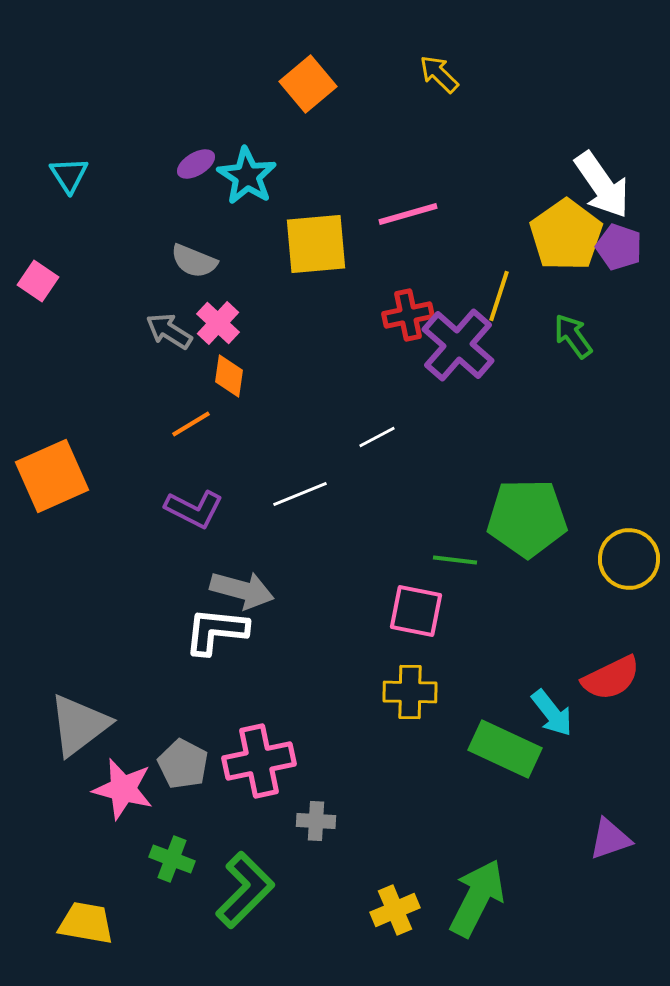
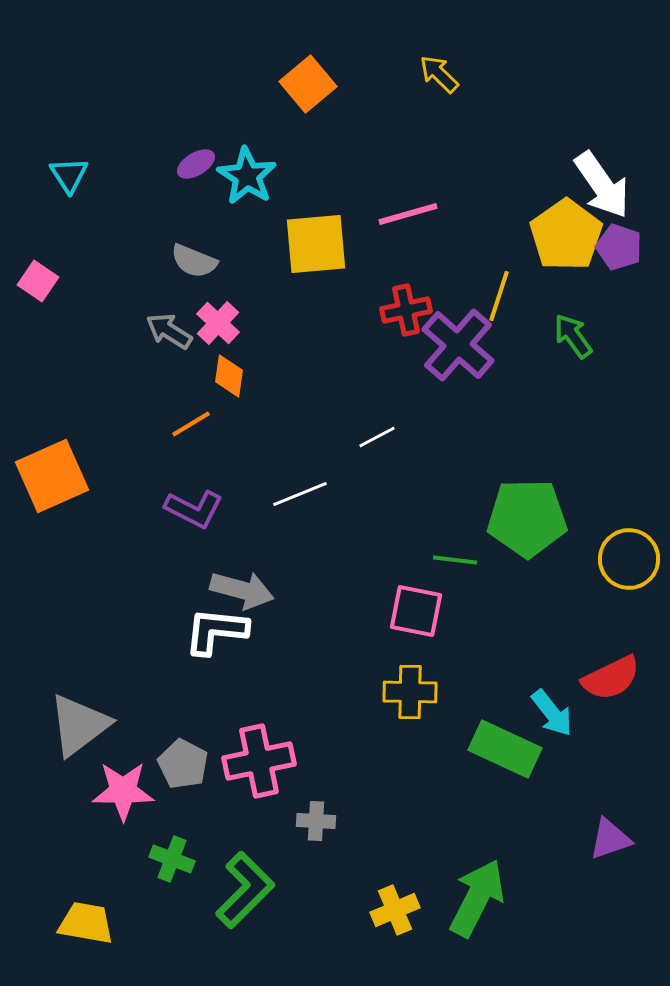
red cross at (408, 315): moved 2 px left, 5 px up
pink star at (123, 789): moved 2 px down; rotated 14 degrees counterclockwise
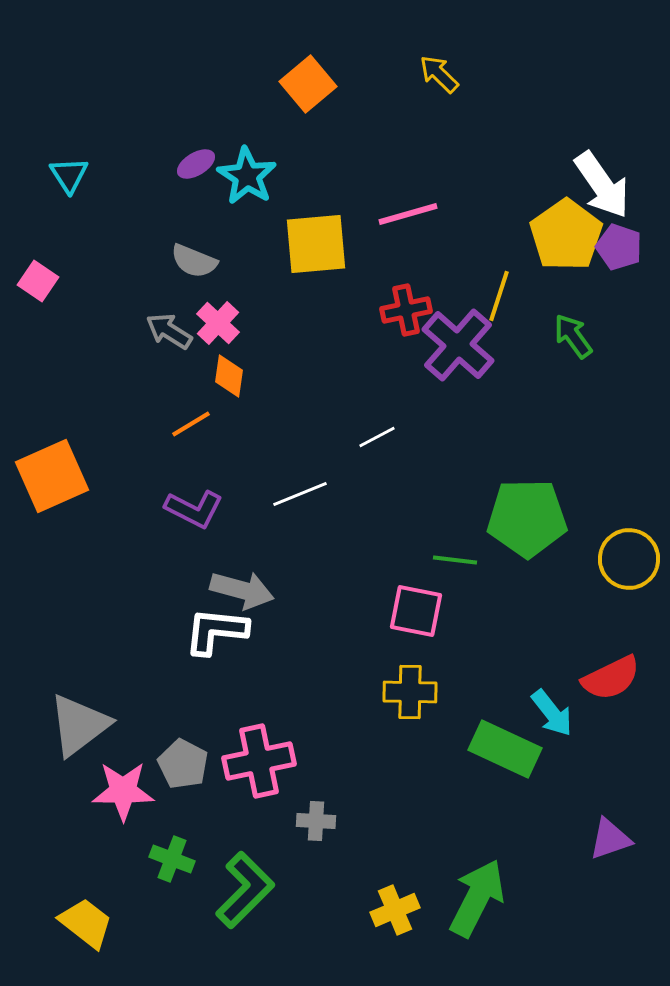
yellow trapezoid at (86, 923): rotated 28 degrees clockwise
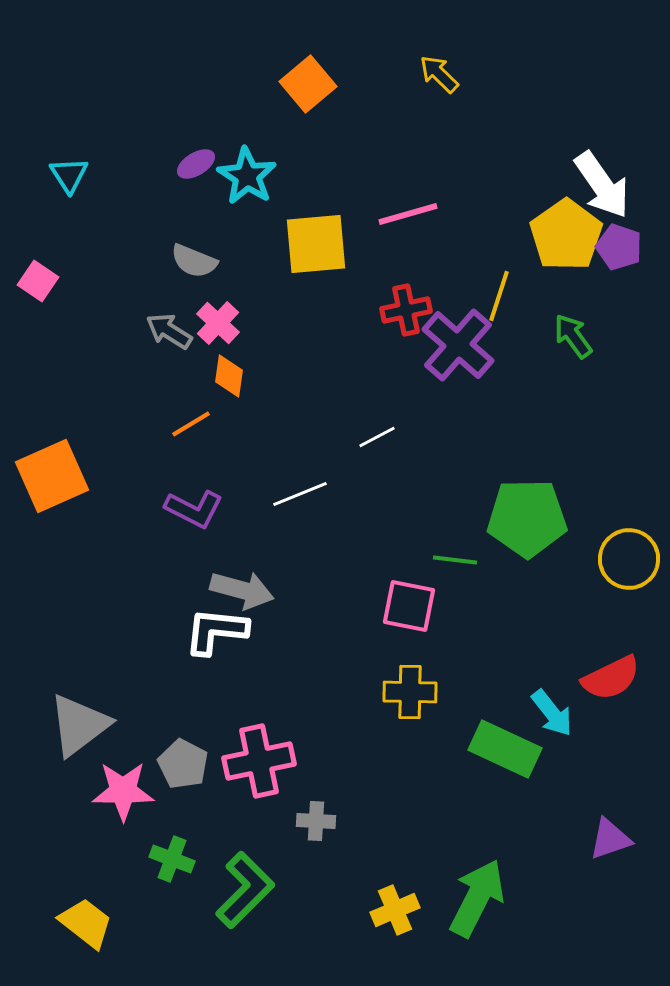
pink square at (416, 611): moved 7 px left, 5 px up
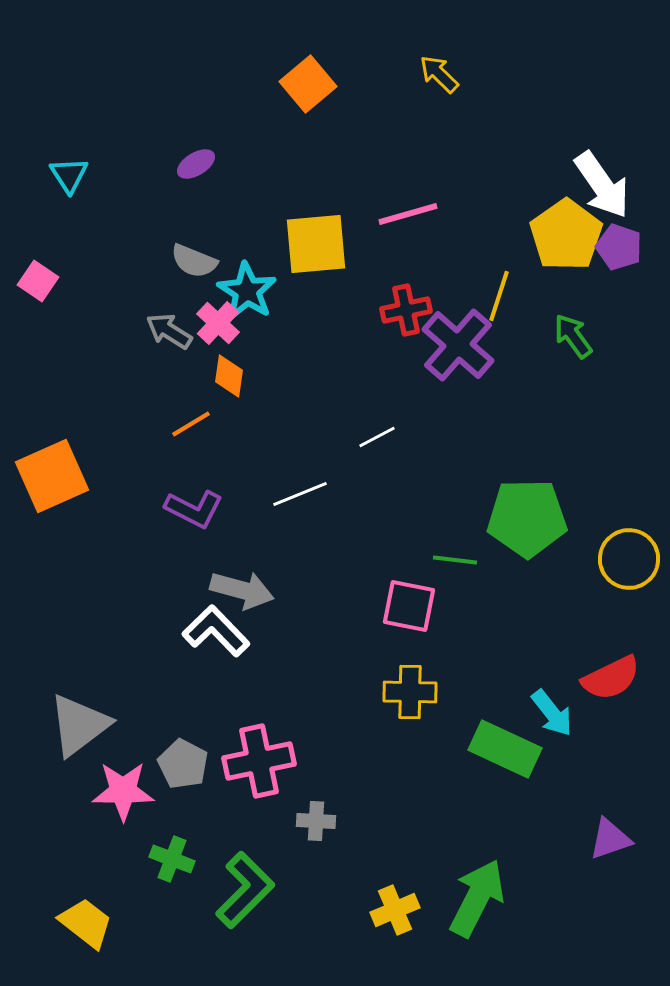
cyan star at (247, 176): moved 115 px down
white L-shape at (216, 631): rotated 40 degrees clockwise
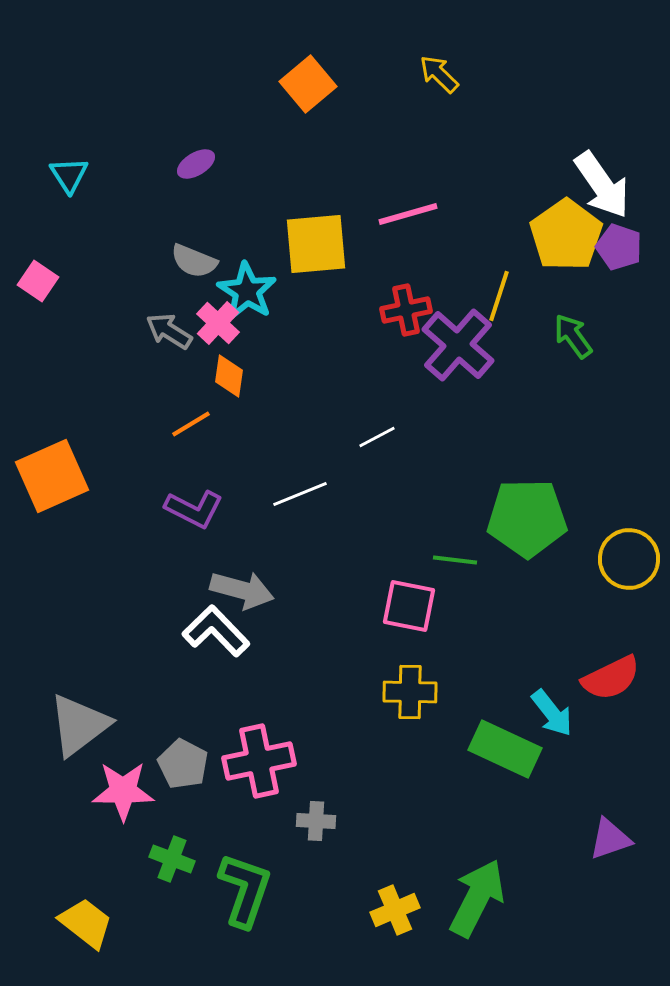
green L-shape at (245, 890): rotated 26 degrees counterclockwise
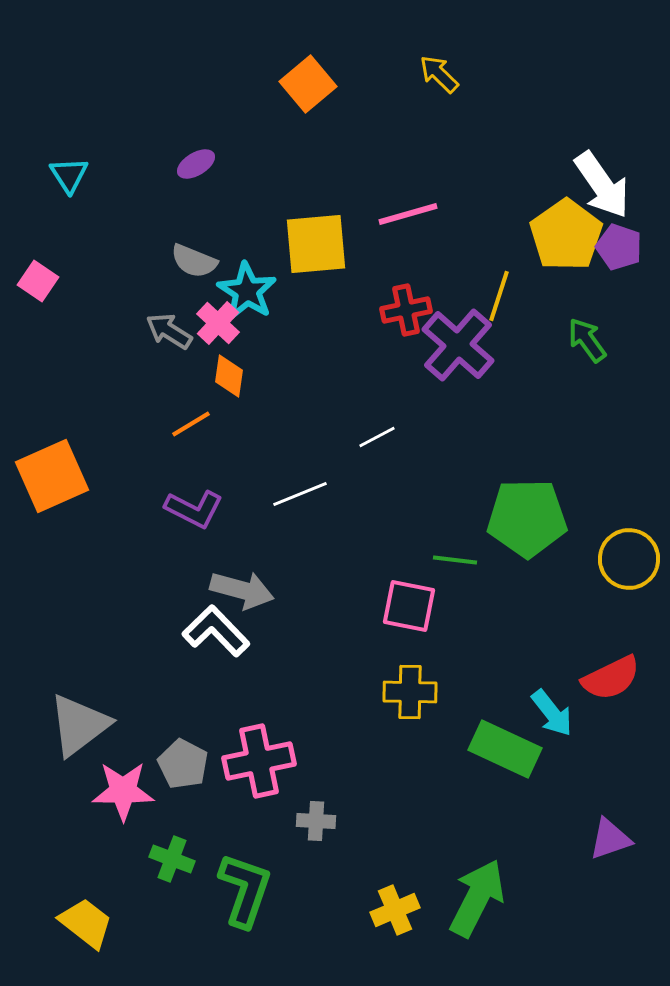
green arrow at (573, 336): moved 14 px right, 4 px down
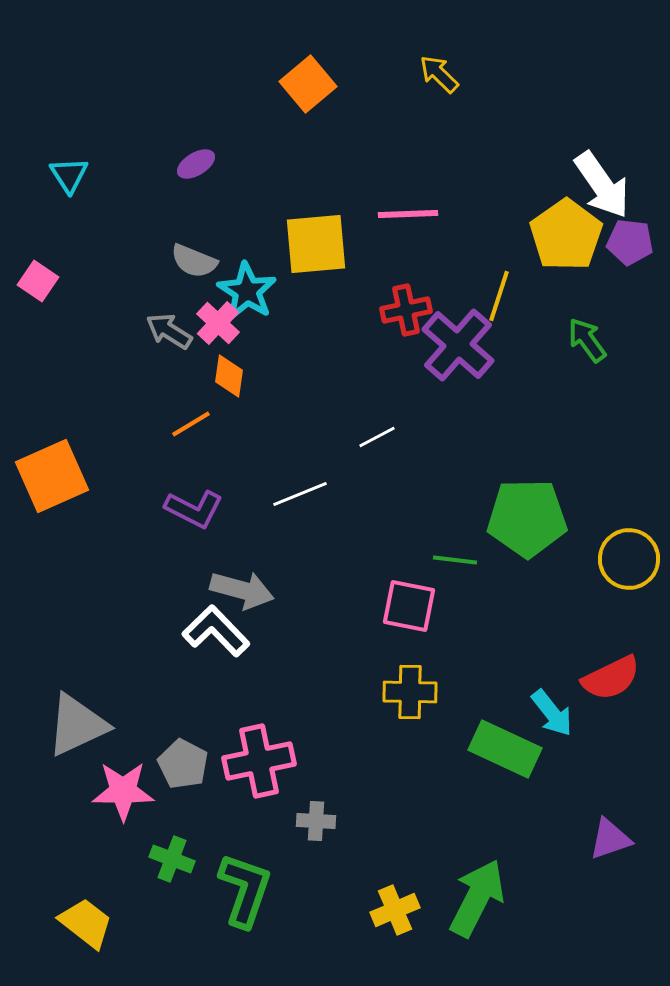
pink line at (408, 214): rotated 14 degrees clockwise
purple pentagon at (619, 247): moved 11 px right, 5 px up; rotated 12 degrees counterclockwise
gray triangle at (79, 725): moved 2 px left; rotated 12 degrees clockwise
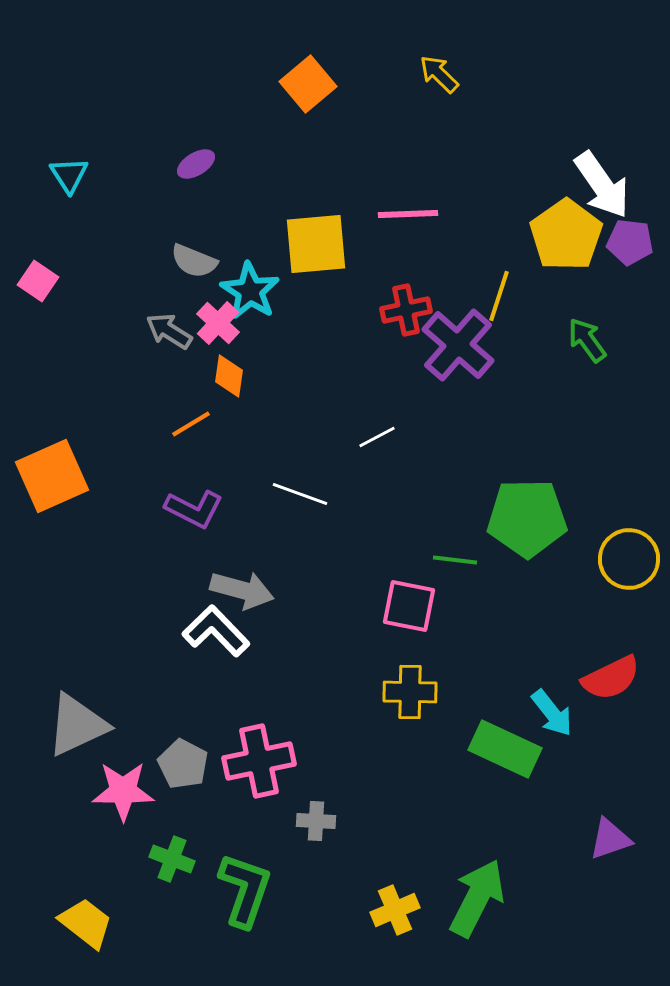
cyan star at (247, 291): moved 3 px right
white line at (300, 494): rotated 42 degrees clockwise
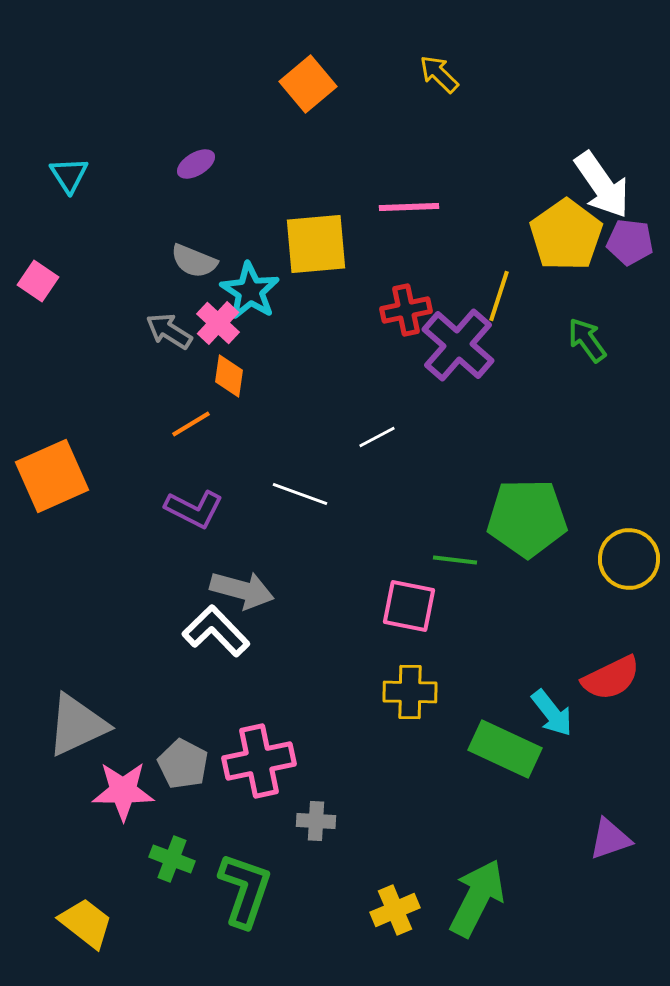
pink line at (408, 214): moved 1 px right, 7 px up
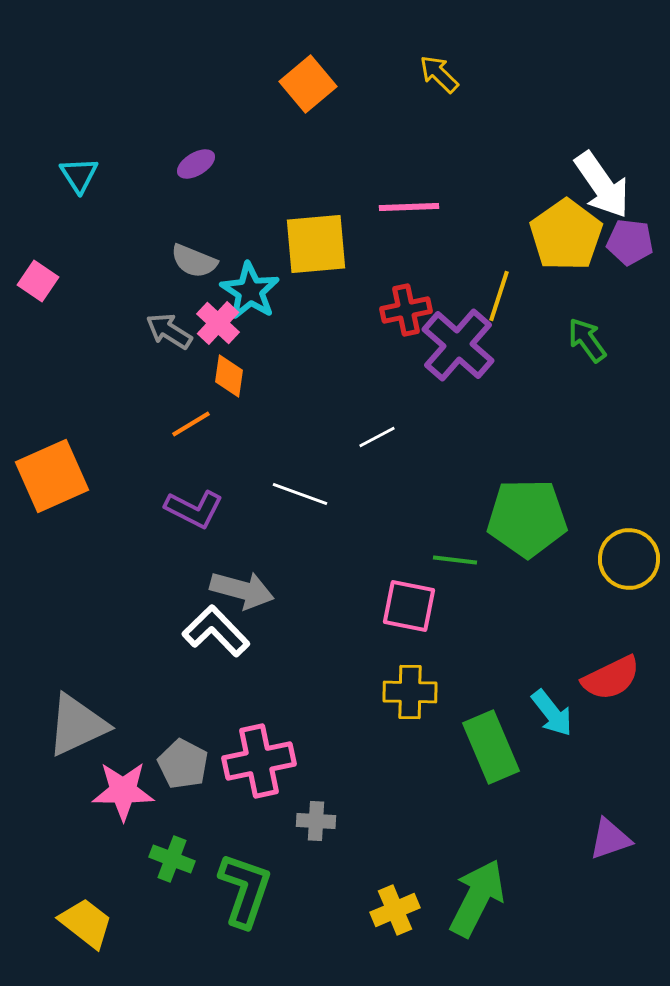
cyan triangle at (69, 175): moved 10 px right
green rectangle at (505, 749): moved 14 px left, 2 px up; rotated 42 degrees clockwise
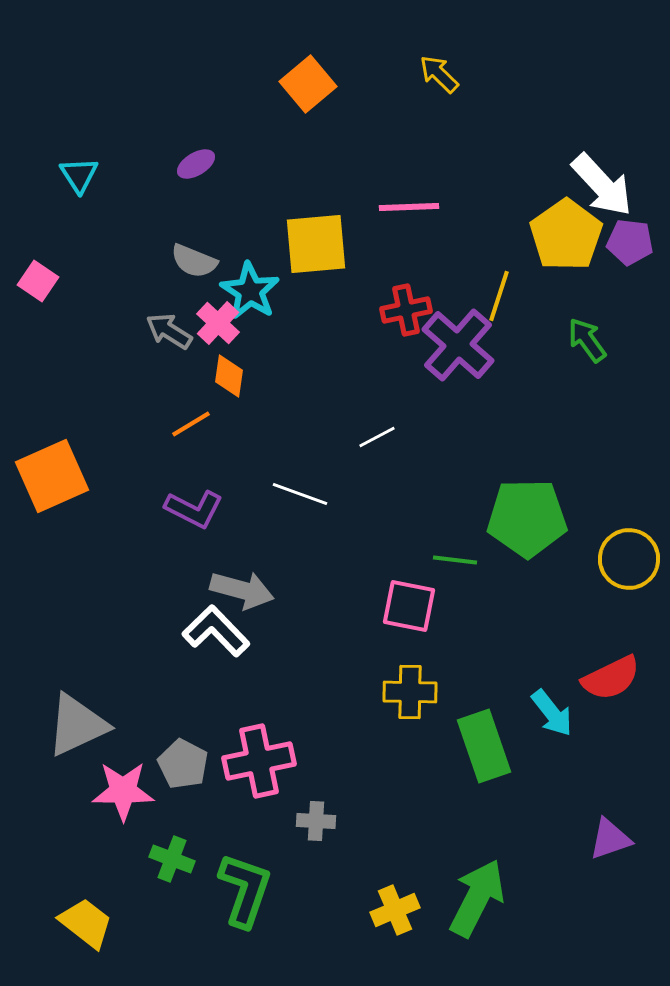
white arrow at (602, 185): rotated 8 degrees counterclockwise
green rectangle at (491, 747): moved 7 px left, 1 px up; rotated 4 degrees clockwise
